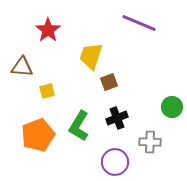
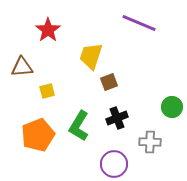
brown triangle: rotated 10 degrees counterclockwise
purple circle: moved 1 px left, 2 px down
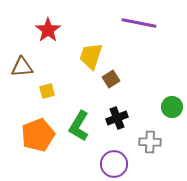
purple line: rotated 12 degrees counterclockwise
brown square: moved 2 px right, 3 px up; rotated 12 degrees counterclockwise
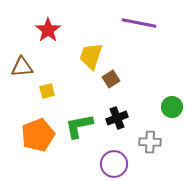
green L-shape: rotated 48 degrees clockwise
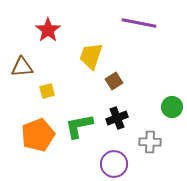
brown square: moved 3 px right, 2 px down
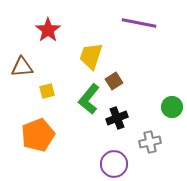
green L-shape: moved 10 px right, 27 px up; rotated 40 degrees counterclockwise
gray cross: rotated 15 degrees counterclockwise
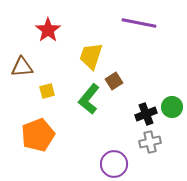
black cross: moved 29 px right, 4 px up
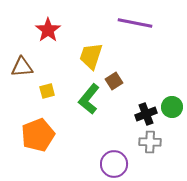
purple line: moved 4 px left
gray cross: rotated 15 degrees clockwise
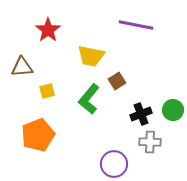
purple line: moved 1 px right, 2 px down
yellow trapezoid: rotated 96 degrees counterclockwise
brown square: moved 3 px right
green circle: moved 1 px right, 3 px down
black cross: moved 5 px left
